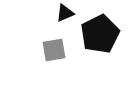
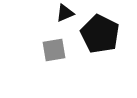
black pentagon: rotated 18 degrees counterclockwise
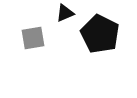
gray square: moved 21 px left, 12 px up
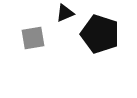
black pentagon: rotated 9 degrees counterclockwise
